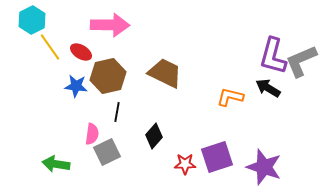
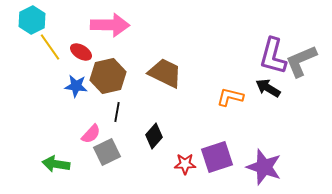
pink semicircle: moved 1 px left; rotated 35 degrees clockwise
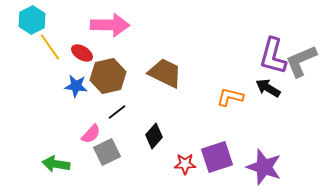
red ellipse: moved 1 px right, 1 px down
black line: rotated 42 degrees clockwise
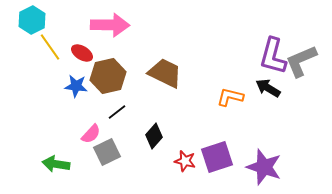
red star: moved 3 px up; rotated 15 degrees clockwise
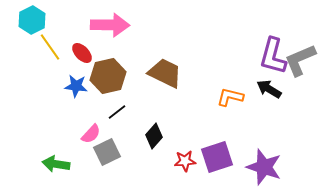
red ellipse: rotated 15 degrees clockwise
gray L-shape: moved 1 px left, 1 px up
black arrow: moved 1 px right, 1 px down
red star: rotated 20 degrees counterclockwise
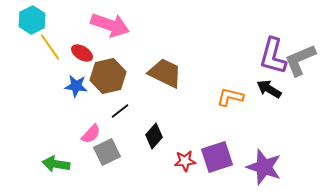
pink arrow: rotated 18 degrees clockwise
red ellipse: rotated 15 degrees counterclockwise
black line: moved 3 px right, 1 px up
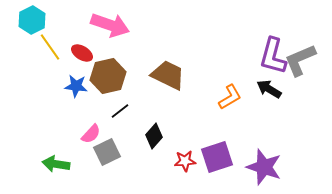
brown trapezoid: moved 3 px right, 2 px down
orange L-shape: rotated 136 degrees clockwise
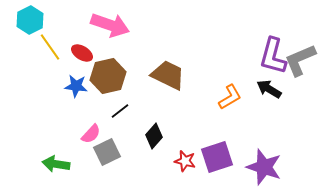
cyan hexagon: moved 2 px left
red star: rotated 20 degrees clockwise
